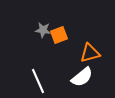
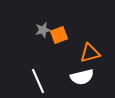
gray star: rotated 21 degrees counterclockwise
white semicircle: rotated 25 degrees clockwise
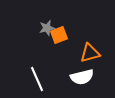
gray star: moved 4 px right, 2 px up
white line: moved 1 px left, 2 px up
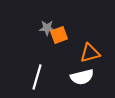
gray star: rotated 14 degrees clockwise
white line: moved 2 px up; rotated 40 degrees clockwise
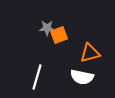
white semicircle: rotated 25 degrees clockwise
